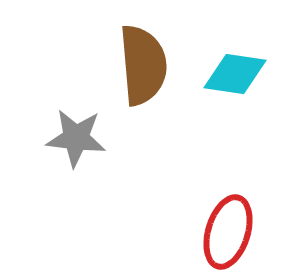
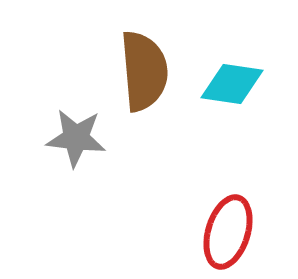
brown semicircle: moved 1 px right, 6 px down
cyan diamond: moved 3 px left, 10 px down
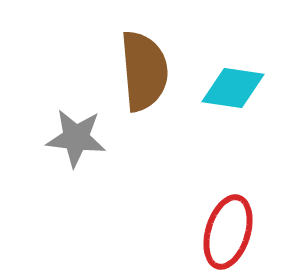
cyan diamond: moved 1 px right, 4 px down
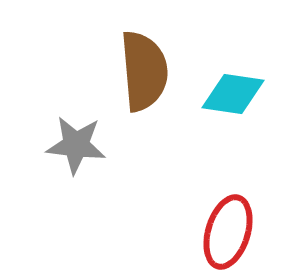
cyan diamond: moved 6 px down
gray star: moved 7 px down
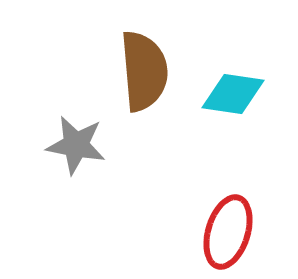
gray star: rotated 4 degrees clockwise
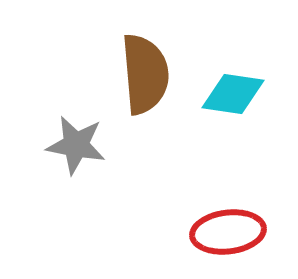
brown semicircle: moved 1 px right, 3 px down
red ellipse: rotated 66 degrees clockwise
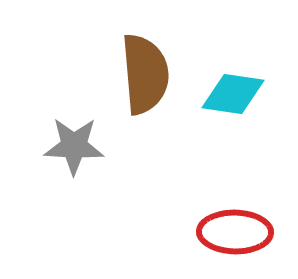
gray star: moved 2 px left, 1 px down; rotated 8 degrees counterclockwise
red ellipse: moved 7 px right; rotated 8 degrees clockwise
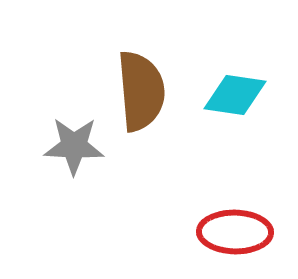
brown semicircle: moved 4 px left, 17 px down
cyan diamond: moved 2 px right, 1 px down
